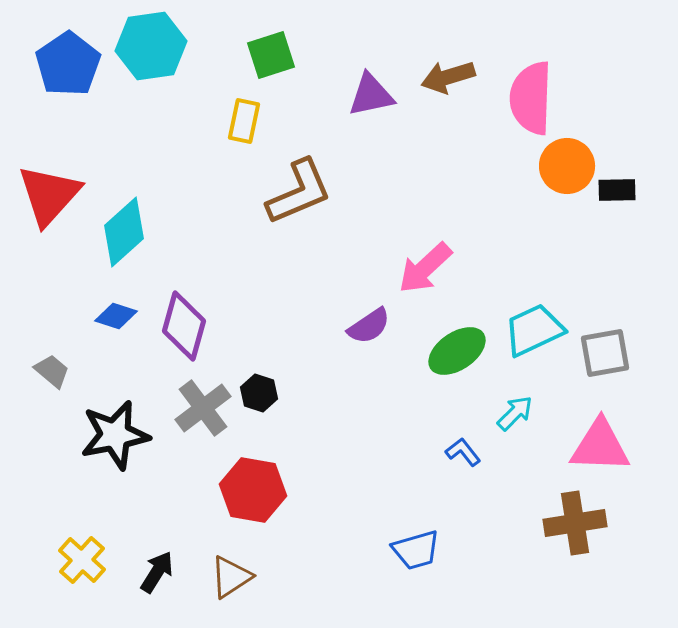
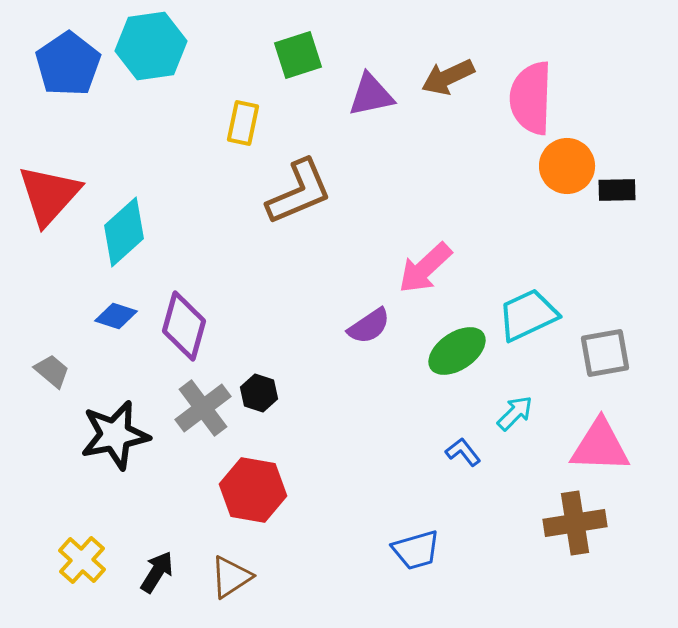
green square: moved 27 px right
brown arrow: rotated 8 degrees counterclockwise
yellow rectangle: moved 1 px left, 2 px down
cyan trapezoid: moved 6 px left, 15 px up
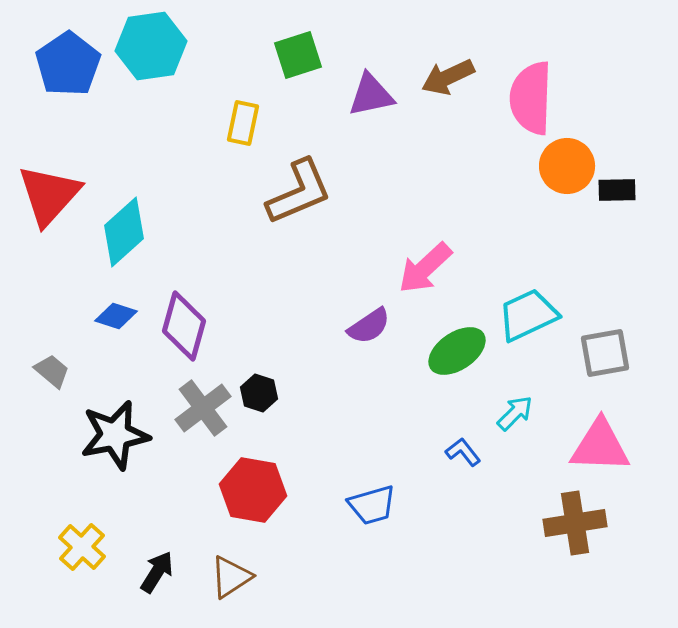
blue trapezoid: moved 44 px left, 45 px up
yellow cross: moved 13 px up
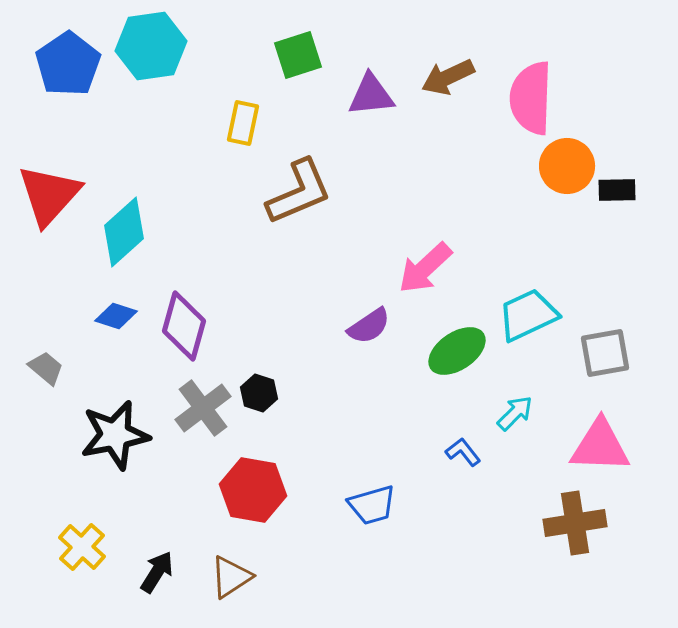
purple triangle: rotated 6 degrees clockwise
gray trapezoid: moved 6 px left, 3 px up
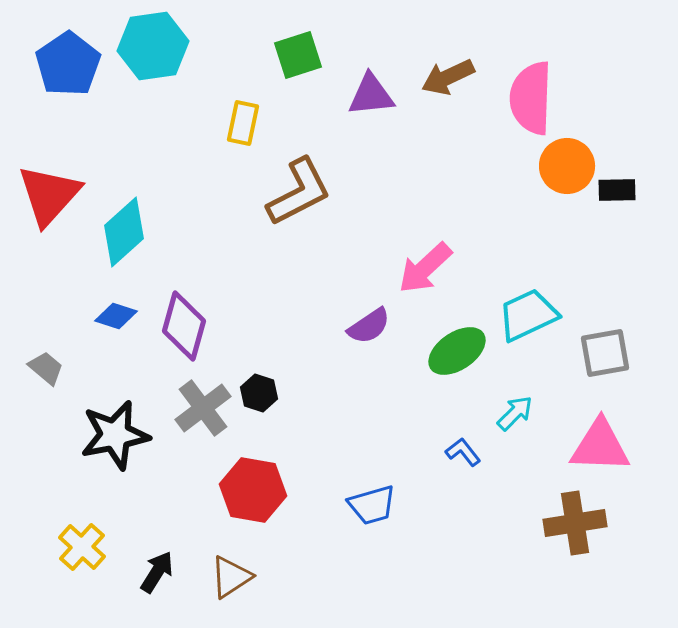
cyan hexagon: moved 2 px right
brown L-shape: rotated 4 degrees counterclockwise
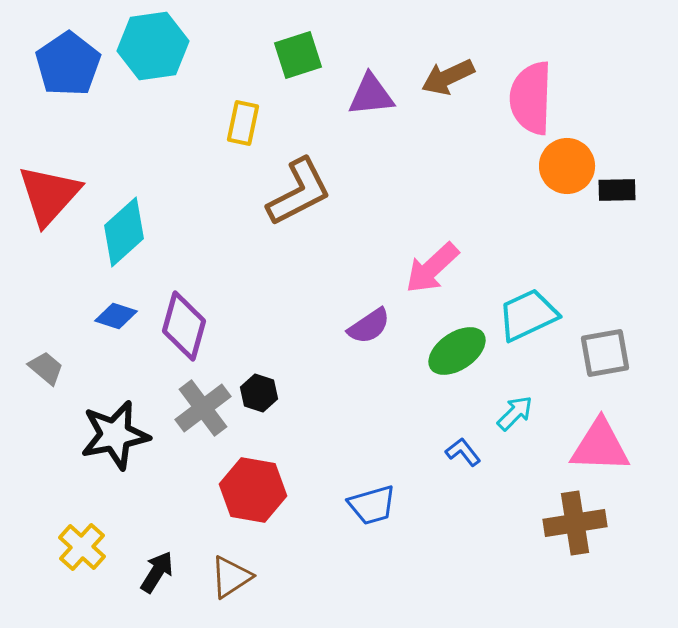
pink arrow: moved 7 px right
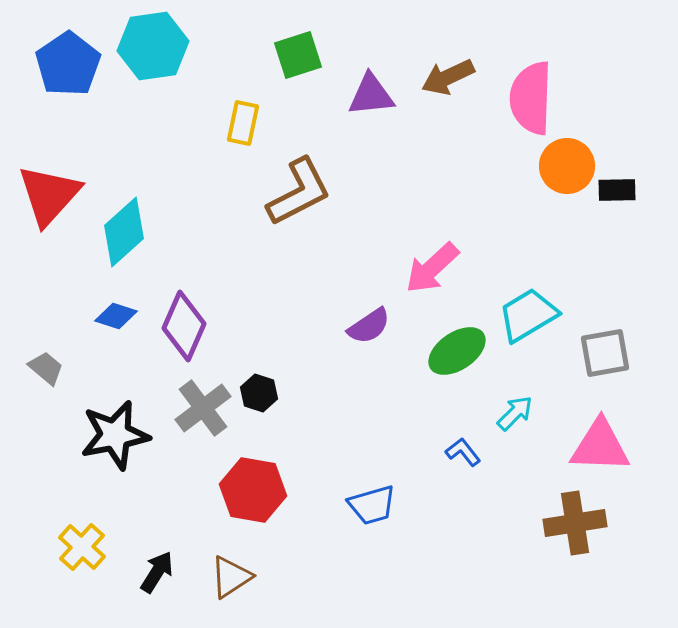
cyan trapezoid: rotated 6 degrees counterclockwise
purple diamond: rotated 8 degrees clockwise
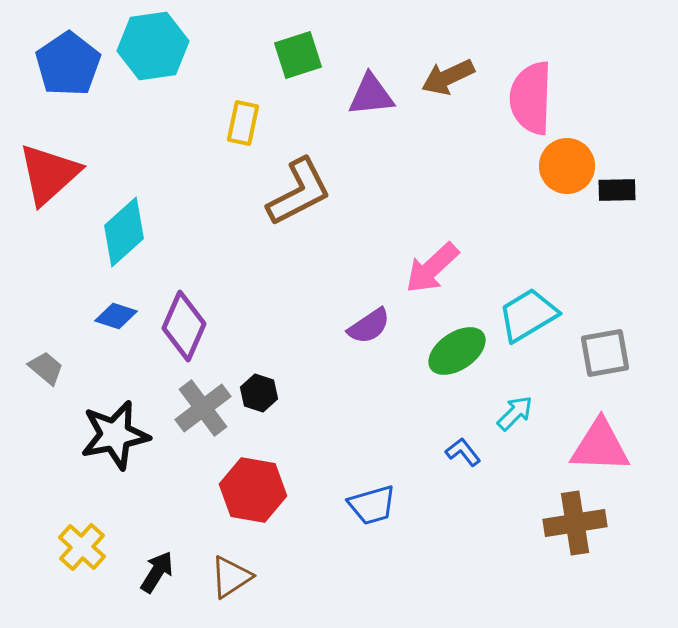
red triangle: moved 21 px up; rotated 6 degrees clockwise
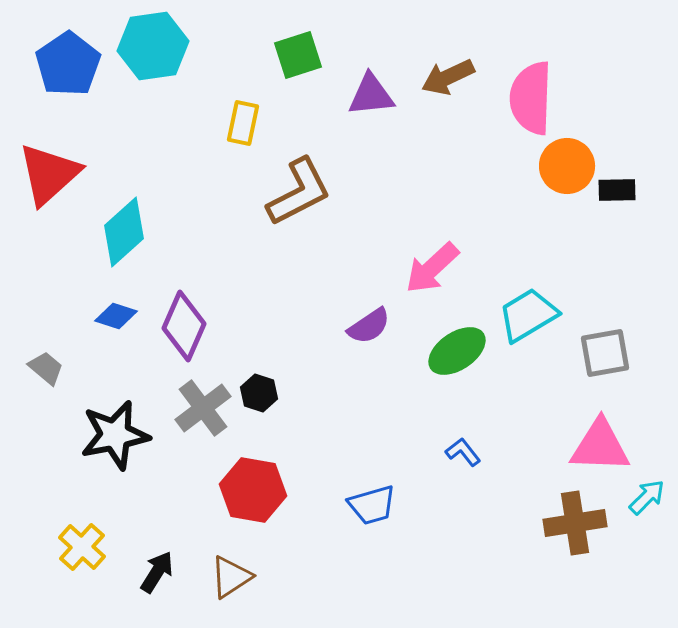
cyan arrow: moved 132 px right, 84 px down
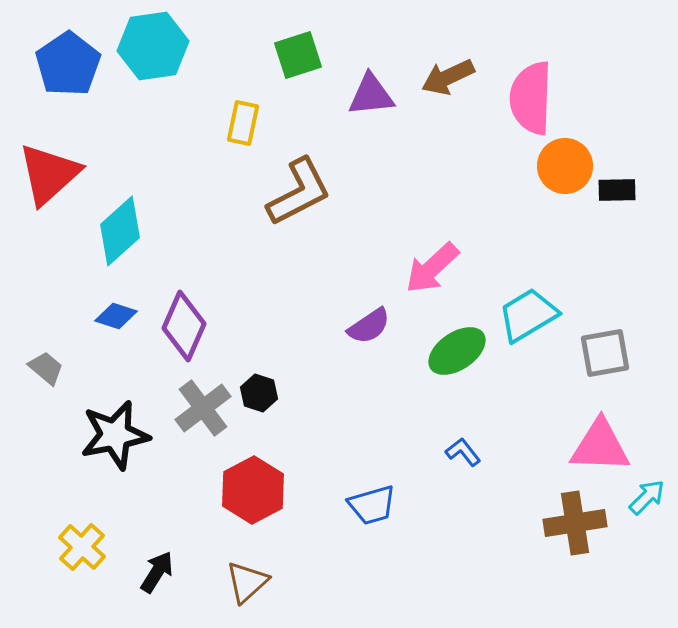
orange circle: moved 2 px left
cyan diamond: moved 4 px left, 1 px up
red hexagon: rotated 22 degrees clockwise
brown triangle: moved 16 px right, 5 px down; rotated 9 degrees counterclockwise
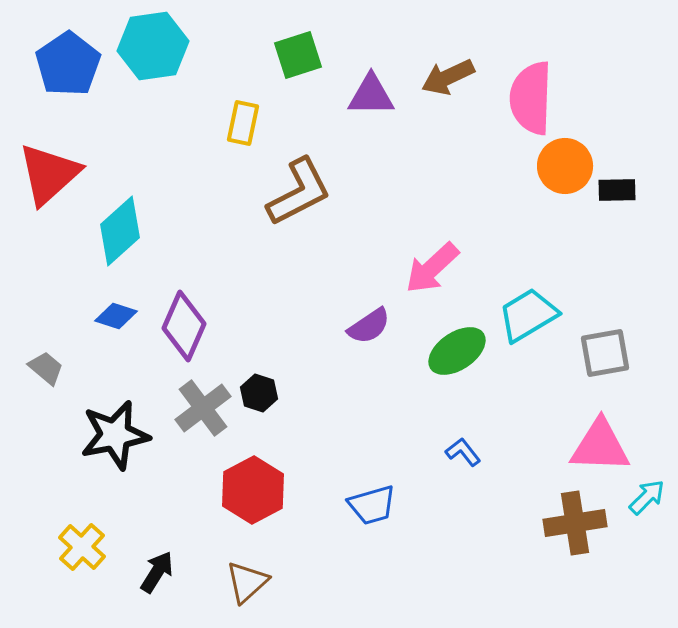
purple triangle: rotated 6 degrees clockwise
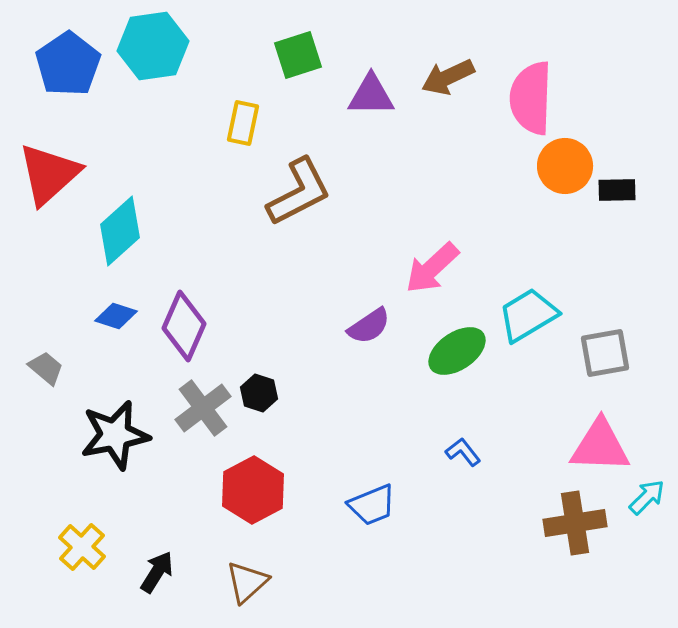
blue trapezoid: rotated 6 degrees counterclockwise
